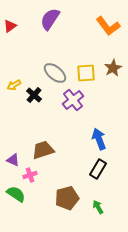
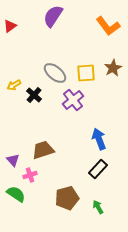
purple semicircle: moved 3 px right, 3 px up
purple triangle: rotated 24 degrees clockwise
black rectangle: rotated 12 degrees clockwise
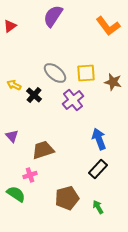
brown star: moved 14 px down; rotated 30 degrees counterclockwise
yellow arrow: rotated 56 degrees clockwise
purple triangle: moved 1 px left, 24 px up
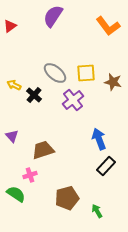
black rectangle: moved 8 px right, 3 px up
green arrow: moved 1 px left, 4 px down
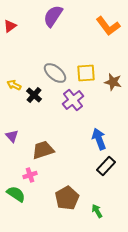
brown pentagon: rotated 15 degrees counterclockwise
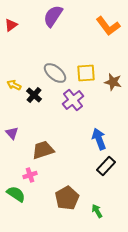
red triangle: moved 1 px right, 1 px up
purple triangle: moved 3 px up
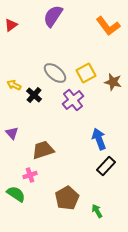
yellow square: rotated 24 degrees counterclockwise
